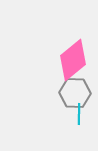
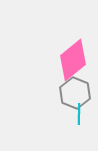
gray hexagon: rotated 20 degrees clockwise
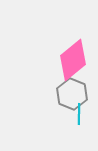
gray hexagon: moved 3 px left, 1 px down
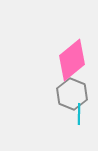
pink diamond: moved 1 px left
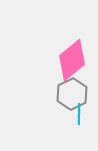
gray hexagon: rotated 12 degrees clockwise
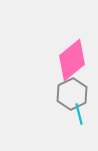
cyan line: rotated 15 degrees counterclockwise
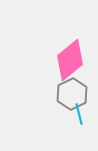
pink diamond: moved 2 px left
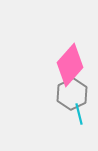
pink diamond: moved 5 px down; rotated 9 degrees counterclockwise
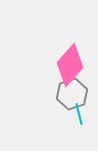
gray hexagon: rotated 8 degrees clockwise
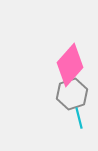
cyan line: moved 4 px down
